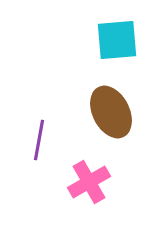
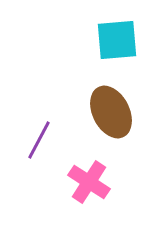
purple line: rotated 18 degrees clockwise
pink cross: rotated 27 degrees counterclockwise
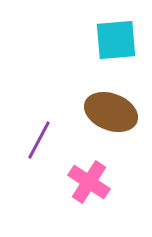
cyan square: moved 1 px left
brown ellipse: rotated 42 degrees counterclockwise
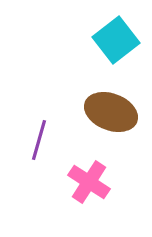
cyan square: rotated 33 degrees counterclockwise
purple line: rotated 12 degrees counterclockwise
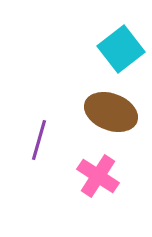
cyan square: moved 5 px right, 9 px down
pink cross: moved 9 px right, 6 px up
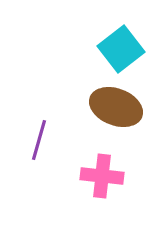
brown ellipse: moved 5 px right, 5 px up
pink cross: moved 4 px right; rotated 27 degrees counterclockwise
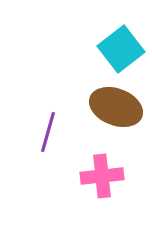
purple line: moved 9 px right, 8 px up
pink cross: rotated 12 degrees counterclockwise
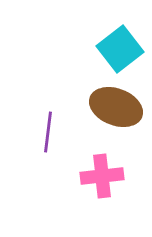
cyan square: moved 1 px left
purple line: rotated 9 degrees counterclockwise
